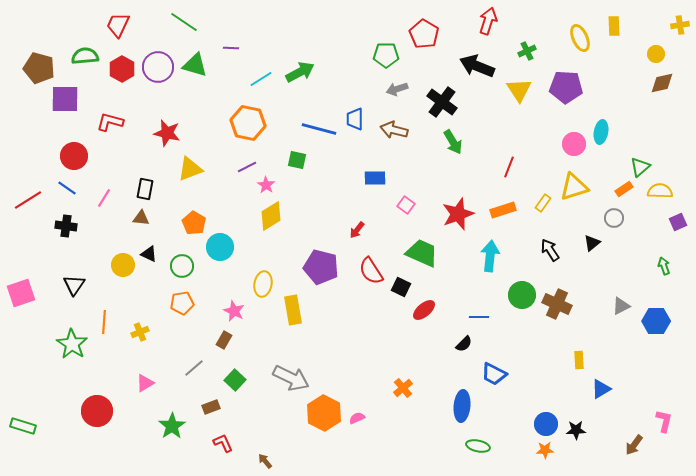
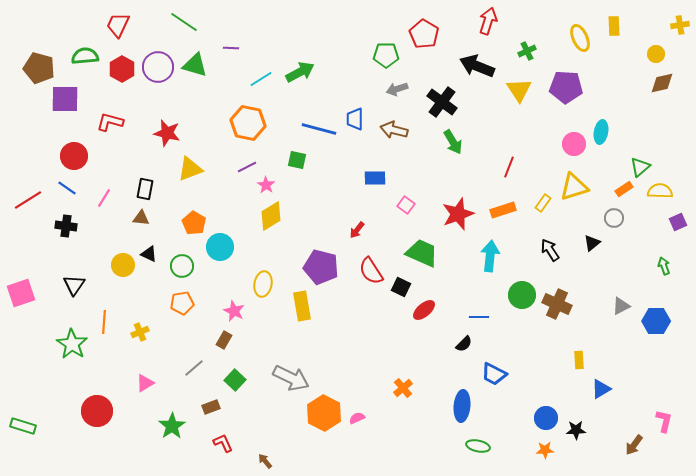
yellow rectangle at (293, 310): moved 9 px right, 4 px up
blue circle at (546, 424): moved 6 px up
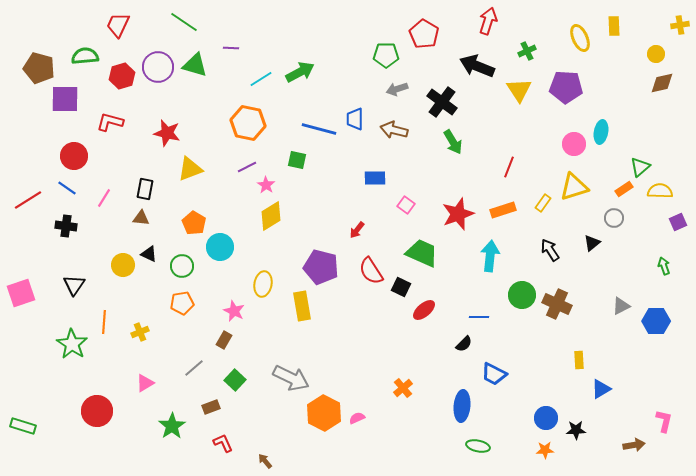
red hexagon at (122, 69): moved 7 px down; rotated 15 degrees clockwise
brown arrow at (634, 445): rotated 135 degrees counterclockwise
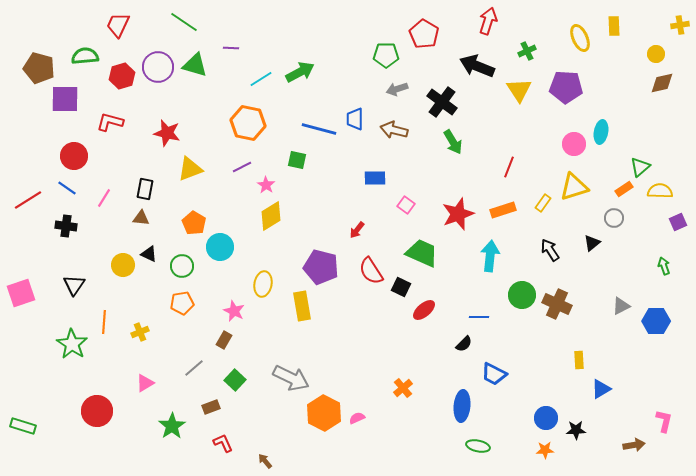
purple line at (247, 167): moved 5 px left
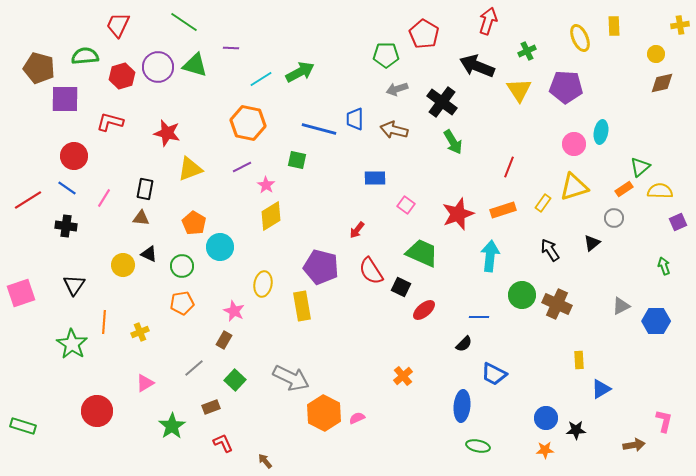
orange cross at (403, 388): moved 12 px up
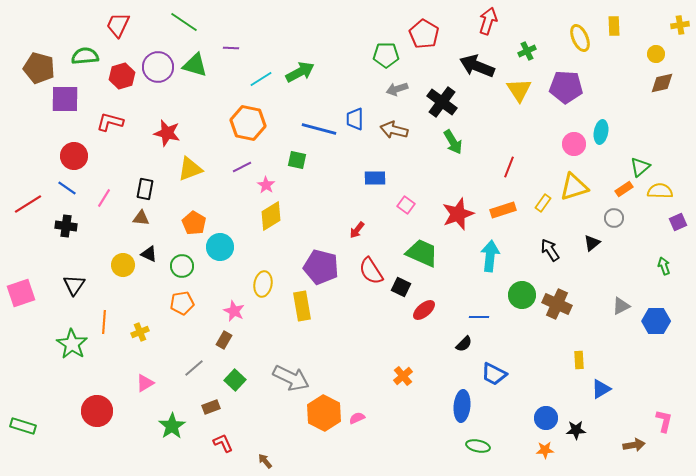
red line at (28, 200): moved 4 px down
